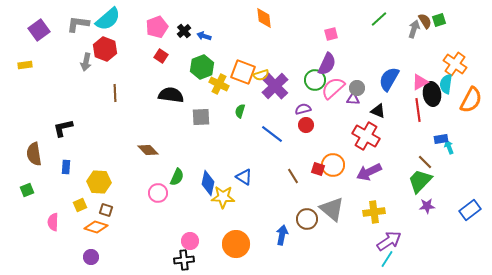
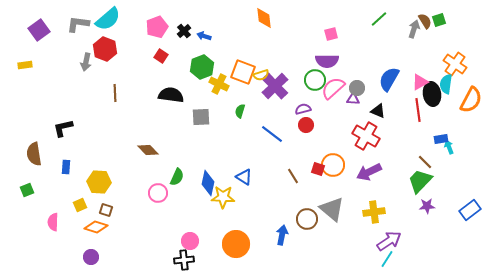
purple semicircle at (327, 64): moved 3 px up; rotated 65 degrees clockwise
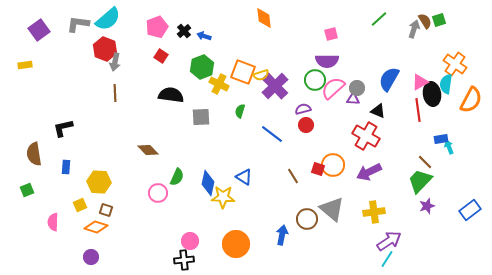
gray arrow at (86, 62): moved 29 px right
purple star at (427, 206): rotated 14 degrees counterclockwise
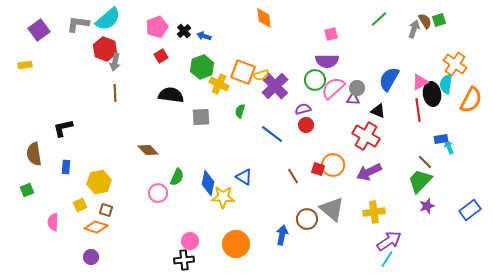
red square at (161, 56): rotated 24 degrees clockwise
yellow hexagon at (99, 182): rotated 15 degrees counterclockwise
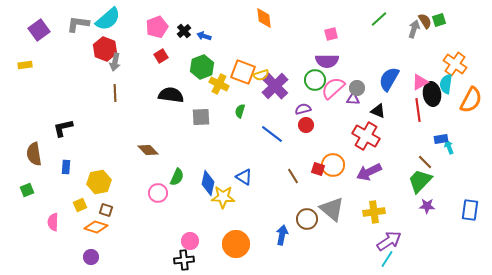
purple star at (427, 206): rotated 21 degrees clockwise
blue rectangle at (470, 210): rotated 45 degrees counterclockwise
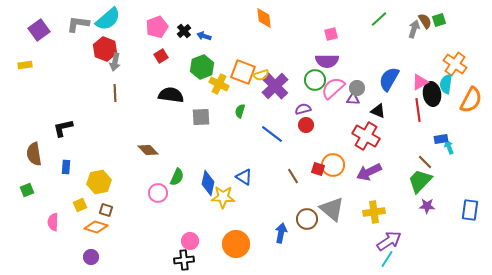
blue arrow at (282, 235): moved 1 px left, 2 px up
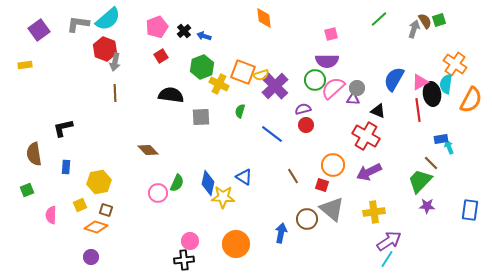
blue semicircle at (389, 79): moved 5 px right
brown line at (425, 162): moved 6 px right, 1 px down
red square at (318, 169): moved 4 px right, 16 px down
green semicircle at (177, 177): moved 6 px down
pink semicircle at (53, 222): moved 2 px left, 7 px up
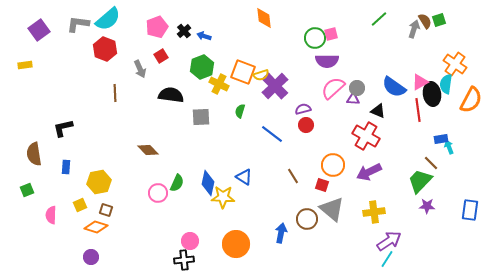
gray arrow at (115, 62): moved 25 px right, 7 px down; rotated 36 degrees counterclockwise
blue semicircle at (394, 79): moved 8 px down; rotated 85 degrees counterclockwise
green circle at (315, 80): moved 42 px up
